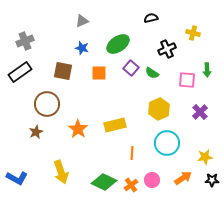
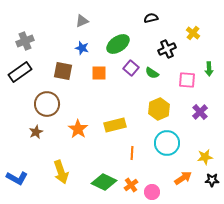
yellow cross: rotated 24 degrees clockwise
green arrow: moved 2 px right, 1 px up
pink circle: moved 12 px down
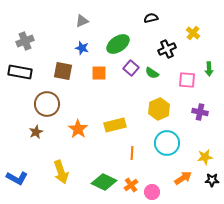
black rectangle: rotated 45 degrees clockwise
purple cross: rotated 35 degrees counterclockwise
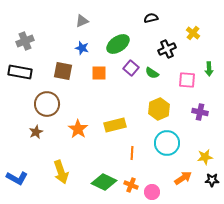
orange cross: rotated 32 degrees counterclockwise
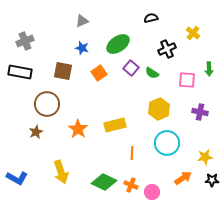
orange square: rotated 35 degrees counterclockwise
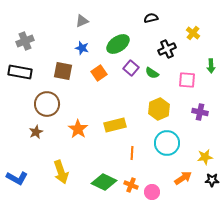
green arrow: moved 2 px right, 3 px up
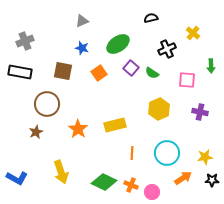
cyan circle: moved 10 px down
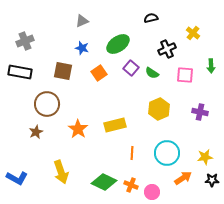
pink square: moved 2 px left, 5 px up
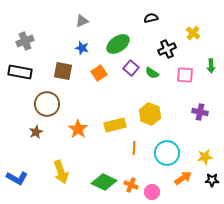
yellow hexagon: moved 9 px left, 5 px down; rotated 15 degrees counterclockwise
orange line: moved 2 px right, 5 px up
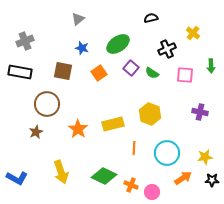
gray triangle: moved 4 px left, 2 px up; rotated 16 degrees counterclockwise
yellow rectangle: moved 2 px left, 1 px up
green diamond: moved 6 px up
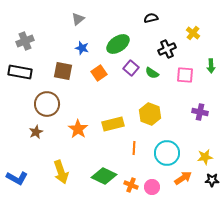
pink circle: moved 5 px up
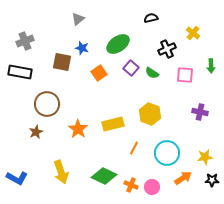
brown square: moved 1 px left, 9 px up
orange line: rotated 24 degrees clockwise
